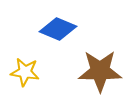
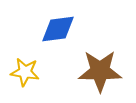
blue diamond: rotated 30 degrees counterclockwise
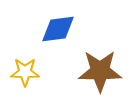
yellow star: rotated 8 degrees counterclockwise
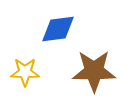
brown star: moved 6 px left
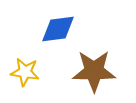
yellow star: rotated 8 degrees clockwise
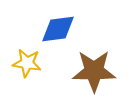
yellow star: moved 2 px right, 9 px up
